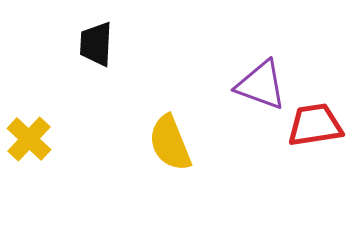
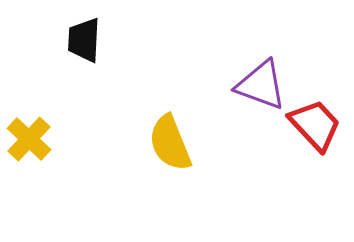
black trapezoid: moved 12 px left, 4 px up
red trapezoid: rotated 56 degrees clockwise
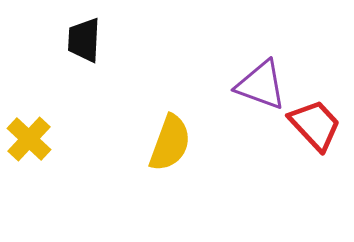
yellow semicircle: rotated 138 degrees counterclockwise
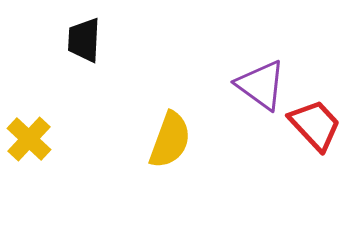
purple triangle: rotated 16 degrees clockwise
yellow semicircle: moved 3 px up
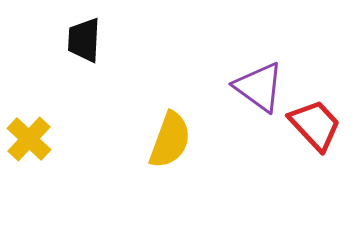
purple triangle: moved 2 px left, 2 px down
